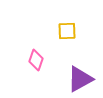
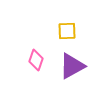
purple triangle: moved 8 px left, 13 px up
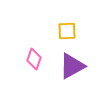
pink diamond: moved 2 px left, 1 px up
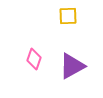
yellow square: moved 1 px right, 15 px up
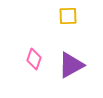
purple triangle: moved 1 px left, 1 px up
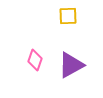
pink diamond: moved 1 px right, 1 px down
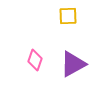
purple triangle: moved 2 px right, 1 px up
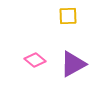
pink diamond: rotated 70 degrees counterclockwise
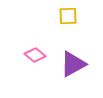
pink diamond: moved 5 px up
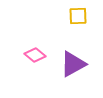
yellow square: moved 10 px right
